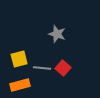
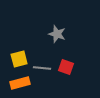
red square: moved 3 px right, 1 px up; rotated 21 degrees counterclockwise
orange rectangle: moved 2 px up
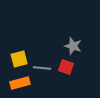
gray star: moved 16 px right, 12 px down
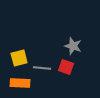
yellow square: moved 1 px up
orange rectangle: rotated 18 degrees clockwise
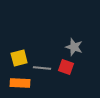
gray star: moved 1 px right, 1 px down
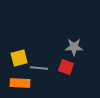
gray star: rotated 18 degrees counterclockwise
gray line: moved 3 px left
